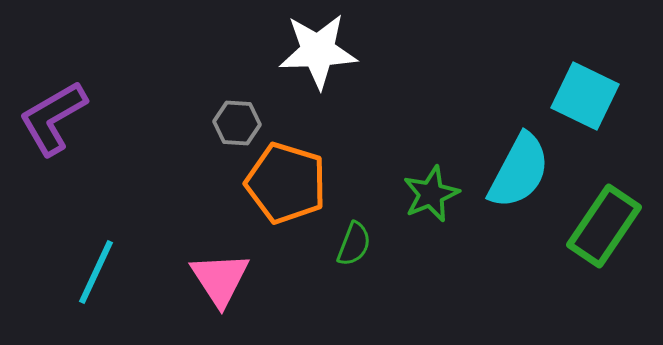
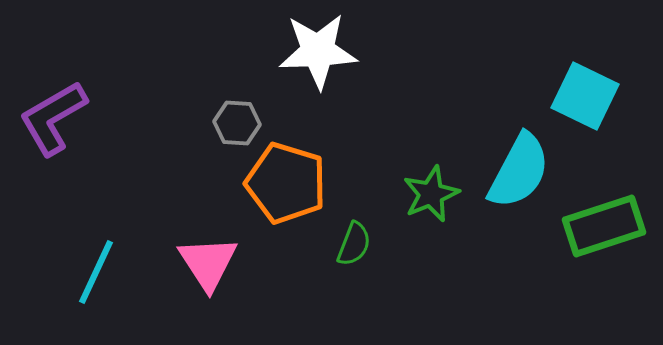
green rectangle: rotated 38 degrees clockwise
pink triangle: moved 12 px left, 16 px up
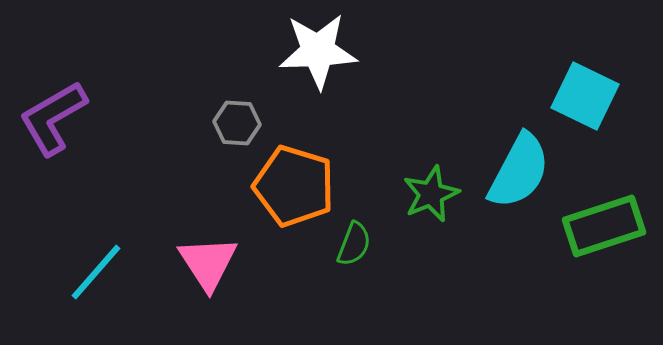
orange pentagon: moved 8 px right, 3 px down
cyan line: rotated 16 degrees clockwise
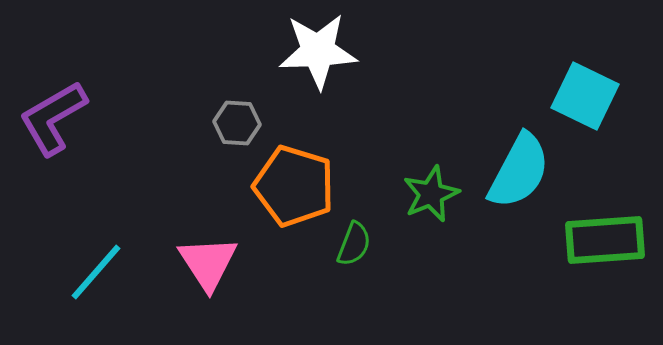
green rectangle: moved 1 px right, 14 px down; rotated 14 degrees clockwise
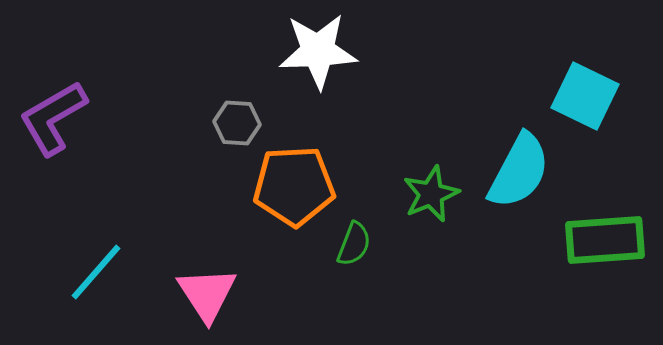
orange pentagon: rotated 20 degrees counterclockwise
pink triangle: moved 1 px left, 31 px down
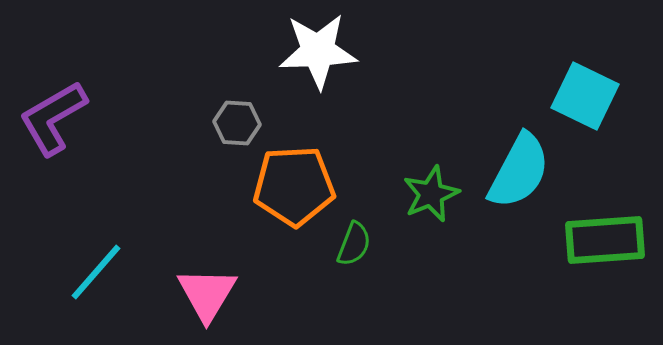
pink triangle: rotated 4 degrees clockwise
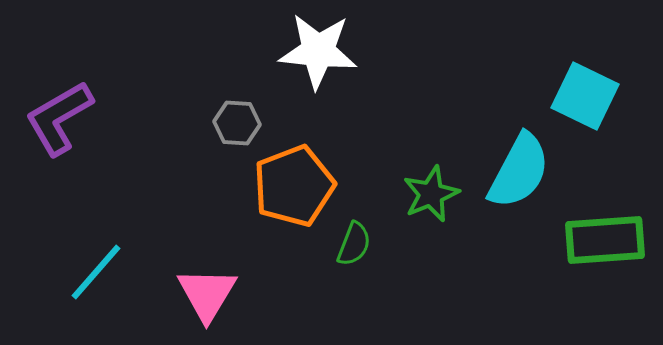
white star: rotated 8 degrees clockwise
purple L-shape: moved 6 px right
orange pentagon: rotated 18 degrees counterclockwise
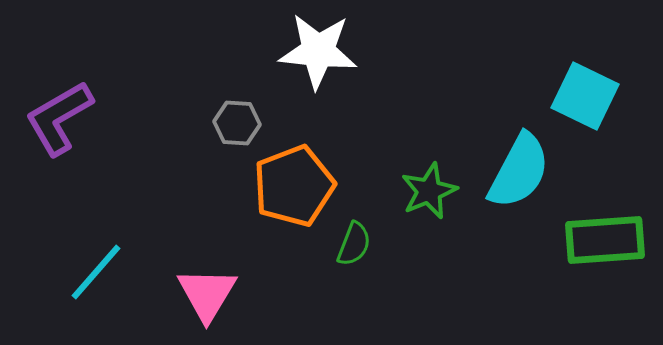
green star: moved 2 px left, 3 px up
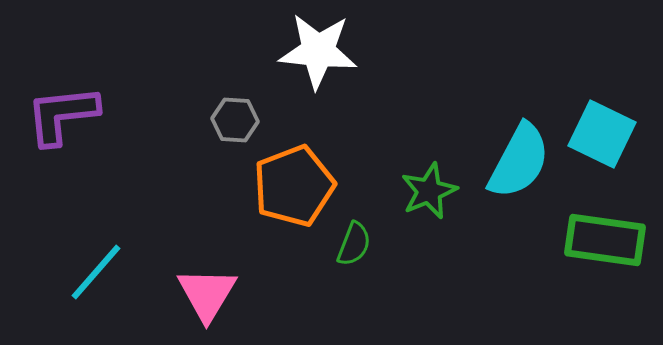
cyan square: moved 17 px right, 38 px down
purple L-shape: moved 3 px right, 3 px up; rotated 24 degrees clockwise
gray hexagon: moved 2 px left, 3 px up
cyan semicircle: moved 10 px up
green rectangle: rotated 12 degrees clockwise
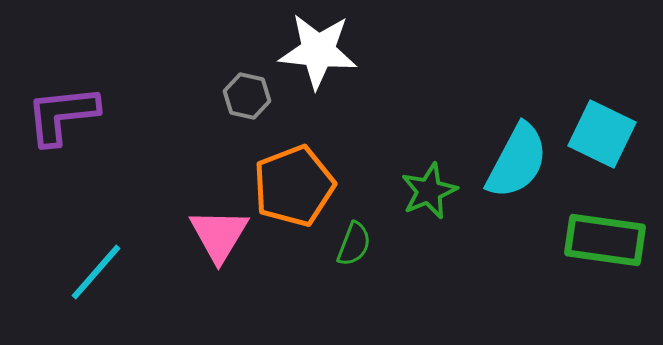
gray hexagon: moved 12 px right, 24 px up; rotated 9 degrees clockwise
cyan semicircle: moved 2 px left
pink triangle: moved 12 px right, 59 px up
